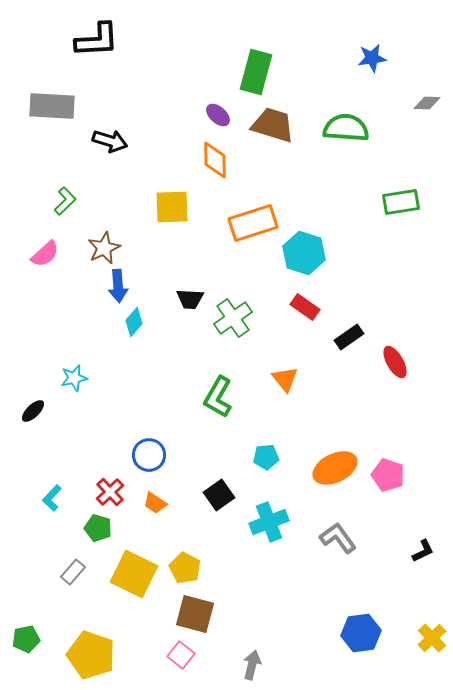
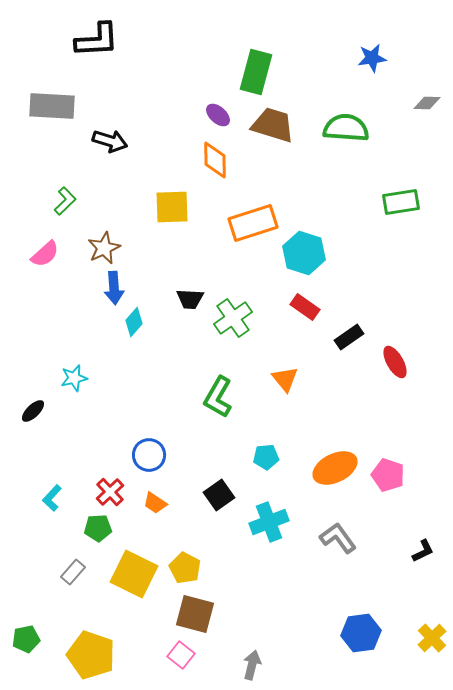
blue arrow at (118, 286): moved 4 px left, 2 px down
green pentagon at (98, 528): rotated 20 degrees counterclockwise
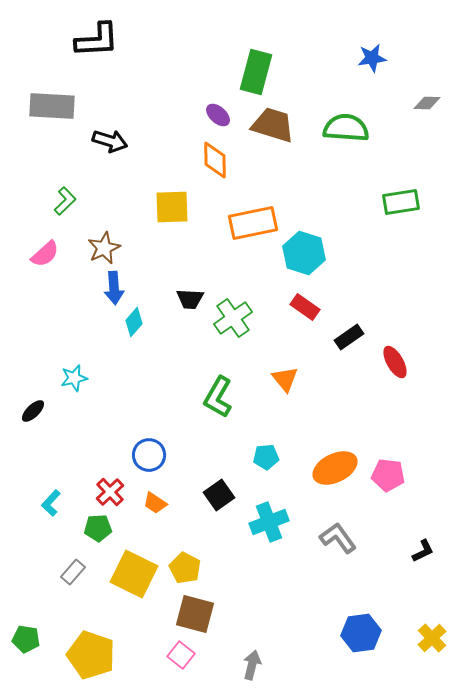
orange rectangle at (253, 223): rotated 6 degrees clockwise
pink pentagon at (388, 475): rotated 12 degrees counterclockwise
cyan L-shape at (52, 498): moved 1 px left, 5 px down
green pentagon at (26, 639): rotated 20 degrees clockwise
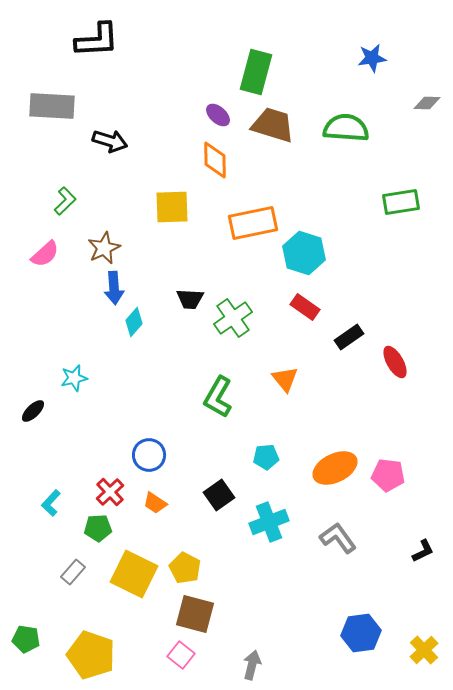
yellow cross at (432, 638): moved 8 px left, 12 px down
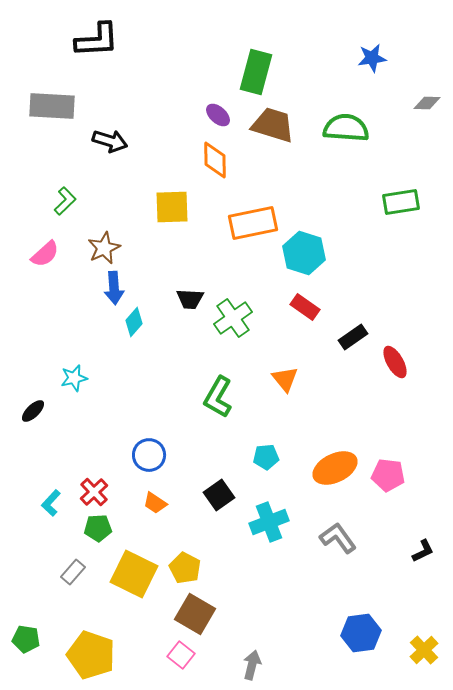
black rectangle at (349, 337): moved 4 px right
red cross at (110, 492): moved 16 px left
brown square at (195, 614): rotated 15 degrees clockwise
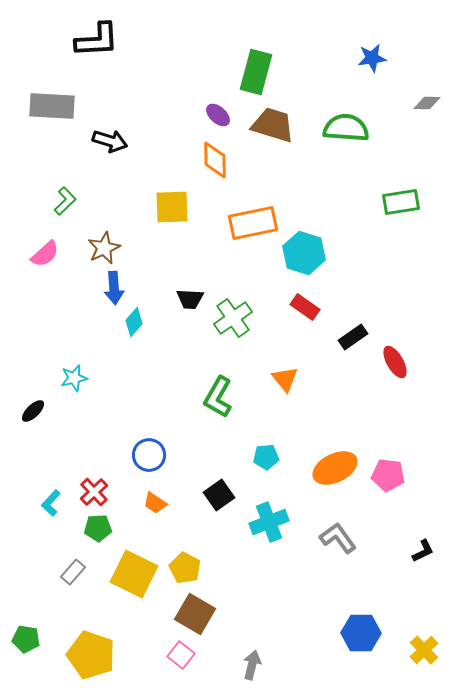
blue hexagon at (361, 633): rotated 9 degrees clockwise
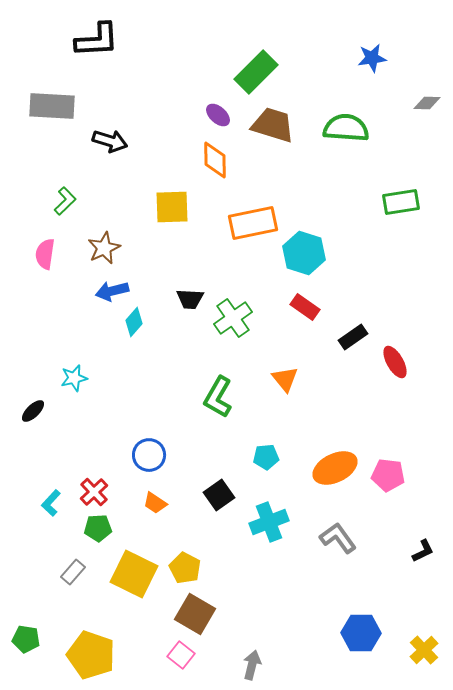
green rectangle at (256, 72): rotated 30 degrees clockwise
pink semicircle at (45, 254): rotated 140 degrees clockwise
blue arrow at (114, 288): moved 2 px left, 3 px down; rotated 80 degrees clockwise
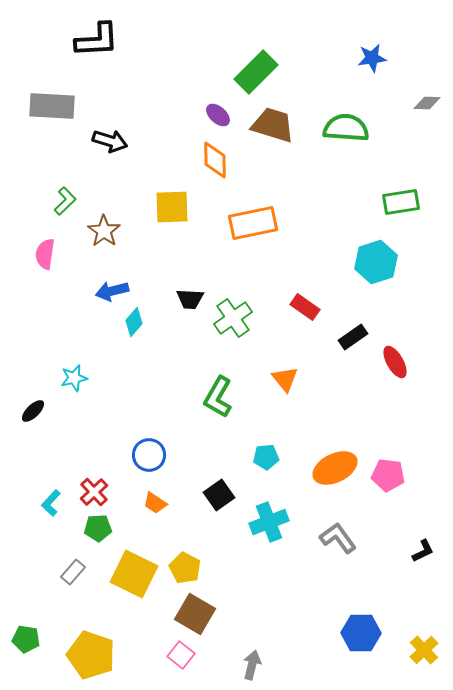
brown star at (104, 248): moved 17 px up; rotated 12 degrees counterclockwise
cyan hexagon at (304, 253): moved 72 px right, 9 px down; rotated 24 degrees clockwise
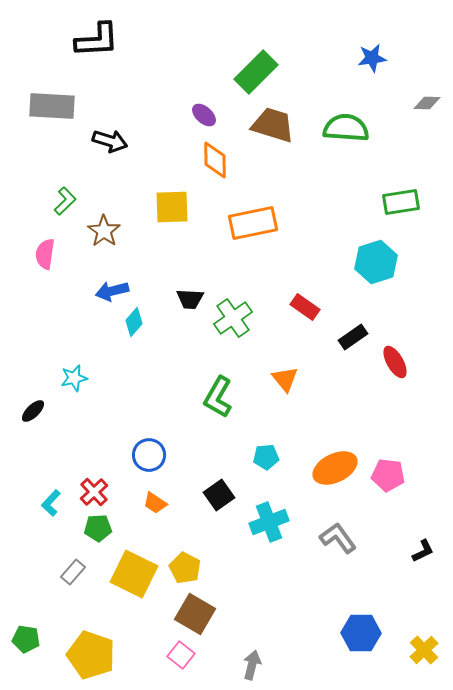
purple ellipse at (218, 115): moved 14 px left
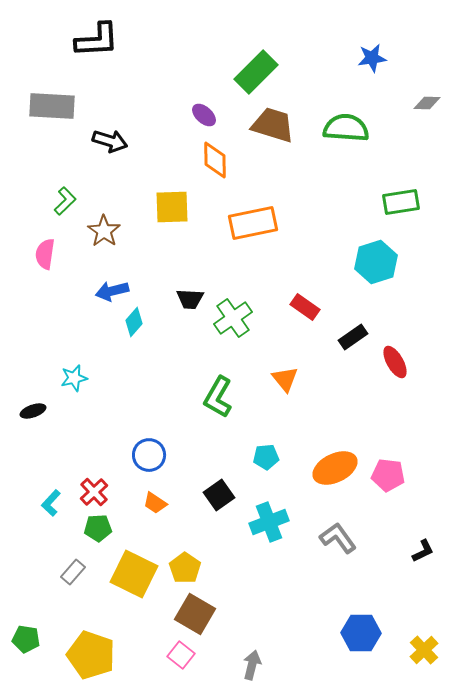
black ellipse at (33, 411): rotated 25 degrees clockwise
yellow pentagon at (185, 568): rotated 8 degrees clockwise
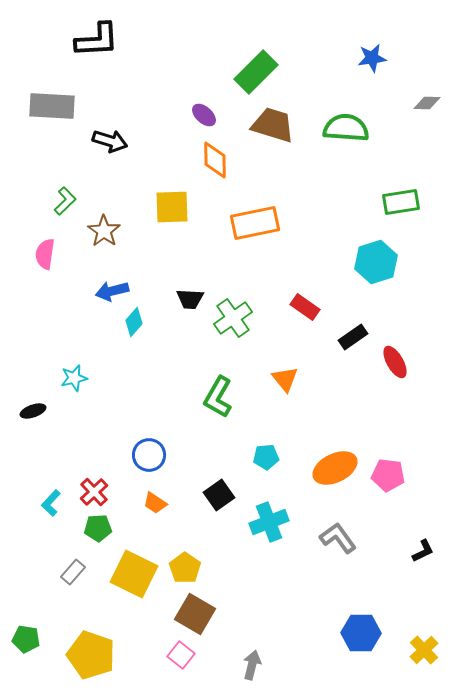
orange rectangle at (253, 223): moved 2 px right
